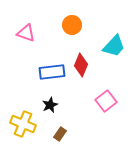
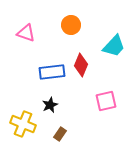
orange circle: moved 1 px left
pink square: rotated 25 degrees clockwise
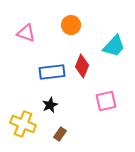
red diamond: moved 1 px right, 1 px down
